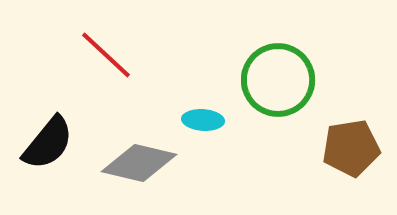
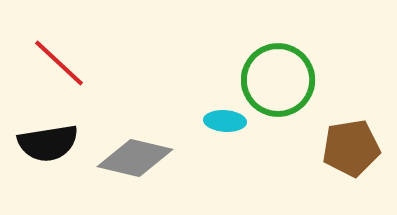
red line: moved 47 px left, 8 px down
cyan ellipse: moved 22 px right, 1 px down
black semicircle: rotated 42 degrees clockwise
gray diamond: moved 4 px left, 5 px up
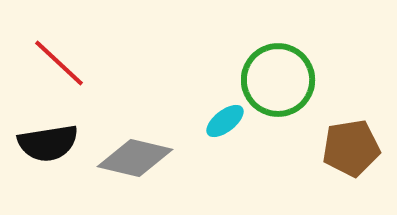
cyan ellipse: rotated 42 degrees counterclockwise
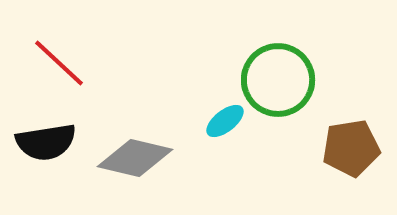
black semicircle: moved 2 px left, 1 px up
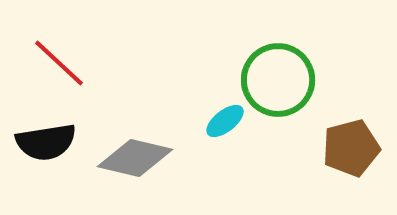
brown pentagon: rotated 6 degrees counterclockwise
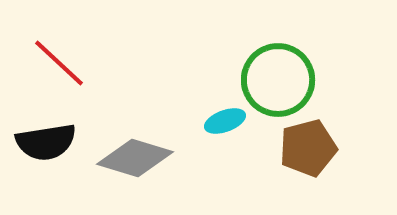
cyan ellipse: rotated 18 degrees clockwise
brown pentagon: moved 43 px left
gray diamond: rotated 4 degrees clockwise
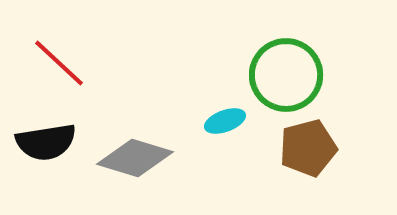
green circle: moved 8 px right, 5 px up
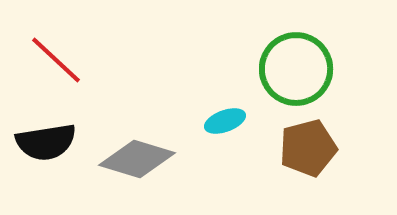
red line: moved 3 px left, 3 px up
green circle: moved 10 px right, 6 px up
gray diamond: moved 2 px right, 1 px down
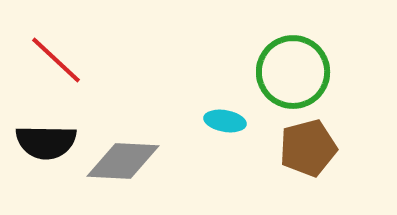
green circle: moved 3 px left, 3 px down
cyan ellipse: rotated 30 degrees clockwise
black semicircle: rotated 10 degrees clockwise
gray diamond: moved 14 px left, 2 px down; rotated 14 degrees counterclockwise
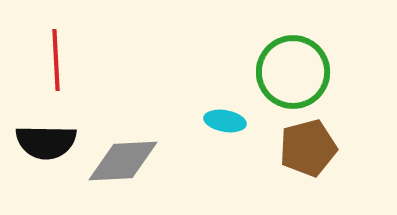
red line: rotated 44 degrees clockwise
gray diamond: rotated 6 degrees counterclockwise
